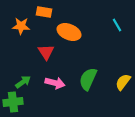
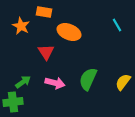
orange star: rotated 24 degrees clockwise
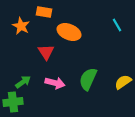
yellow semicircle: rotated 18 degrees clockwise
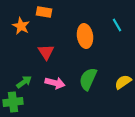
orange ellipse: moved 16 px right, 4 px down; rotated 60 degrees clockwise
green arrow: moved 1 px right
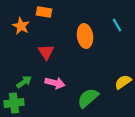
green semicircle: moved 19 px down; rotated 25 degrees clockwise
green cross: moved 1 px right, 1 px down
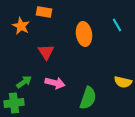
orange ellipse: moved 1 px left, 2 px up
yellow semicircle: rotated 132 degrees counterclockwise
green semicircle: rotated 150 degrees clockwise
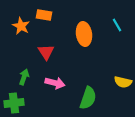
orange rectangle: moved 3 px down
green arrow: moved 5 px up; rotated 35 degrees counterclockwise
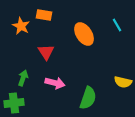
orange ellipse: rotated 25 degrees counterclockwise
green arrow: moved 1 px left, 1 px down
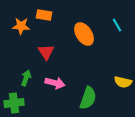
orange star: rotated 24 degrees counterclockwise
green arrow: moved 3 px right
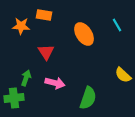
yellow semicircle: moved 7 px up; rotated 30 degrees clockwise
green cross: moved 5 px up
